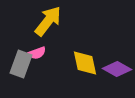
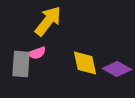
gray rectangle: rotated 16 degrees counterclockwise
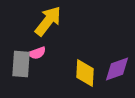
yellow diamond: moved 10 px down; rotated 16 degrees clockwise
purple diamond: rotated 48 degrees counterclockwise
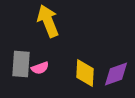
yellow arrow: rotated 60 degrees counterclockwise
pink semicircle: moved 3 px right, 15 px down
purple diamond: moved 1 px left, 5 px down
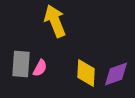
yellow arrow: moved 7 px right
pink semicircle: rotated 42 degrees counterclockwise
yellow diamond: moved 1 px right
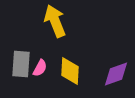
yellow diamond: moved 16 px left, 2 px up
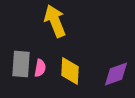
pink semicircle: rotated 18 degrees counterclockwise
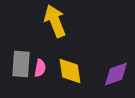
yellow diamond: rotated 12 degrees counterclockwise
